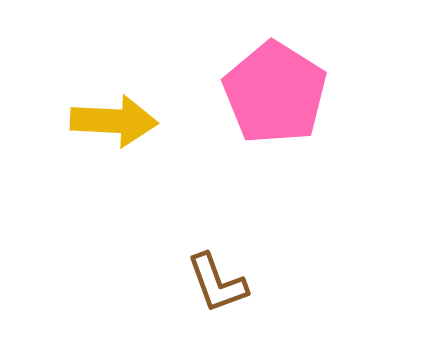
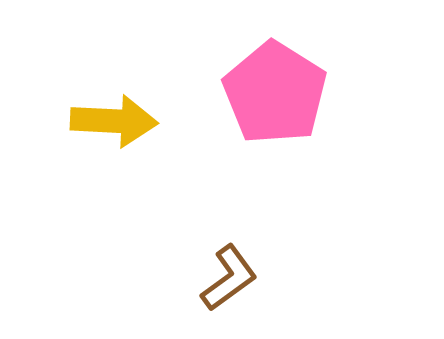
brown L-shape: moved 12 px right, 5 px up; rotated 106 degrees counterclockwise
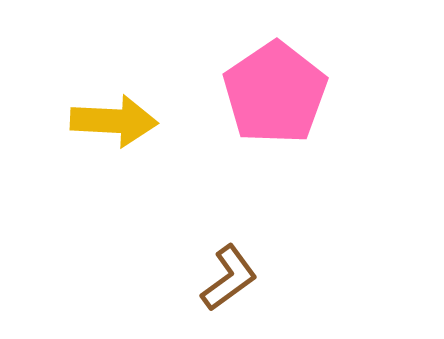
pink pentagon: rotated 6 degrees clockwise
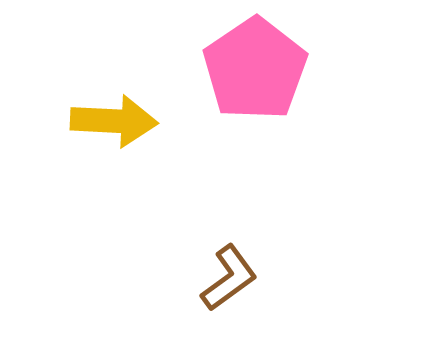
pink pentagon: moved 20 px left, 24 px up
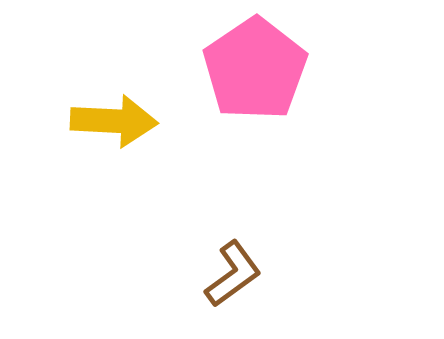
brown L-shape: moved 4 px right, 4 px up
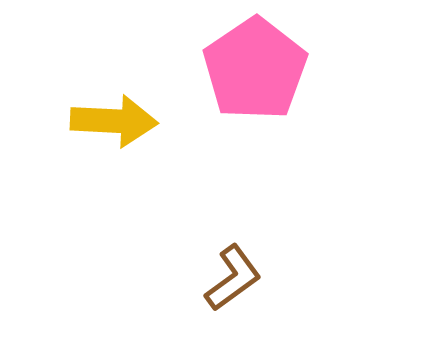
brown L-shape: moved 4 px down
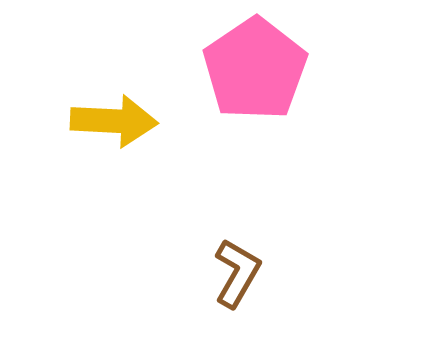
brown L-shape: moved 4 px right, 5 px up; rotated 24 degrees counterclockwise
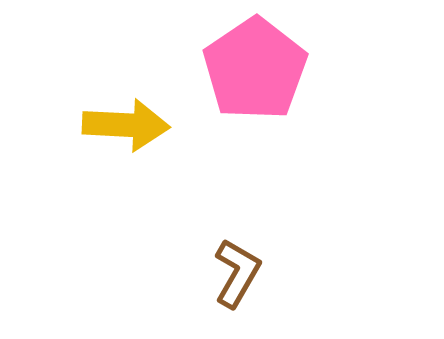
yellow arrow: moved 12 px right, 4 px down
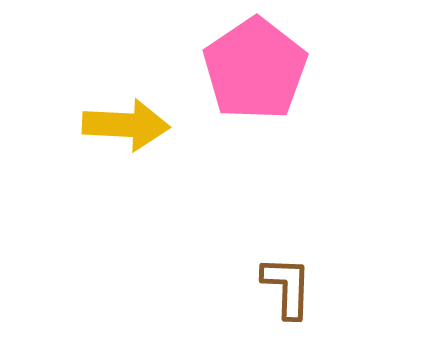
brown L-shape: moved 50 px right, 14 px down; rotated 28 degrees counterclockwise
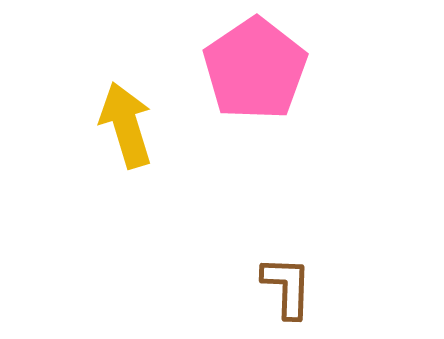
yellow arrow: rotated 110 degrees counterclockwise
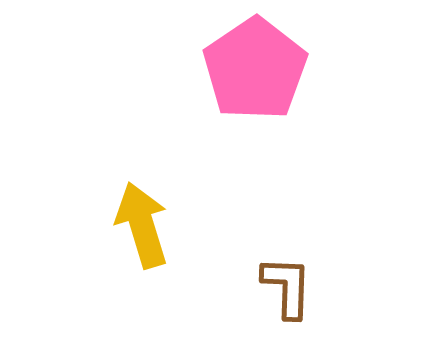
yellow arrow: moved 16 px right, 100 px down
